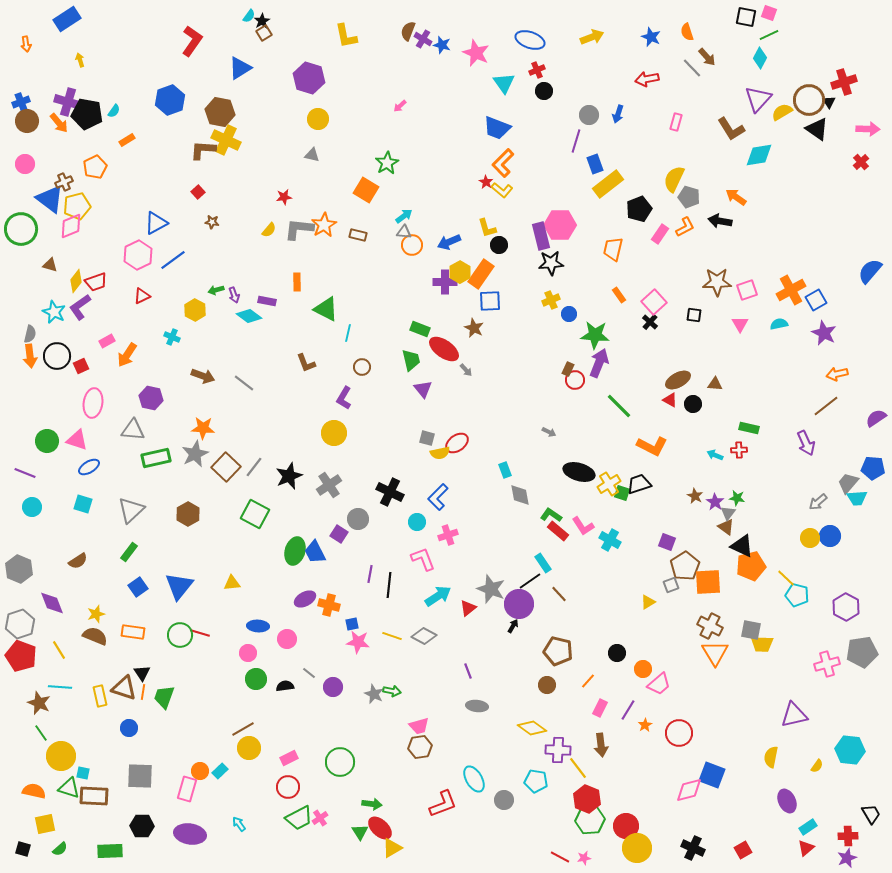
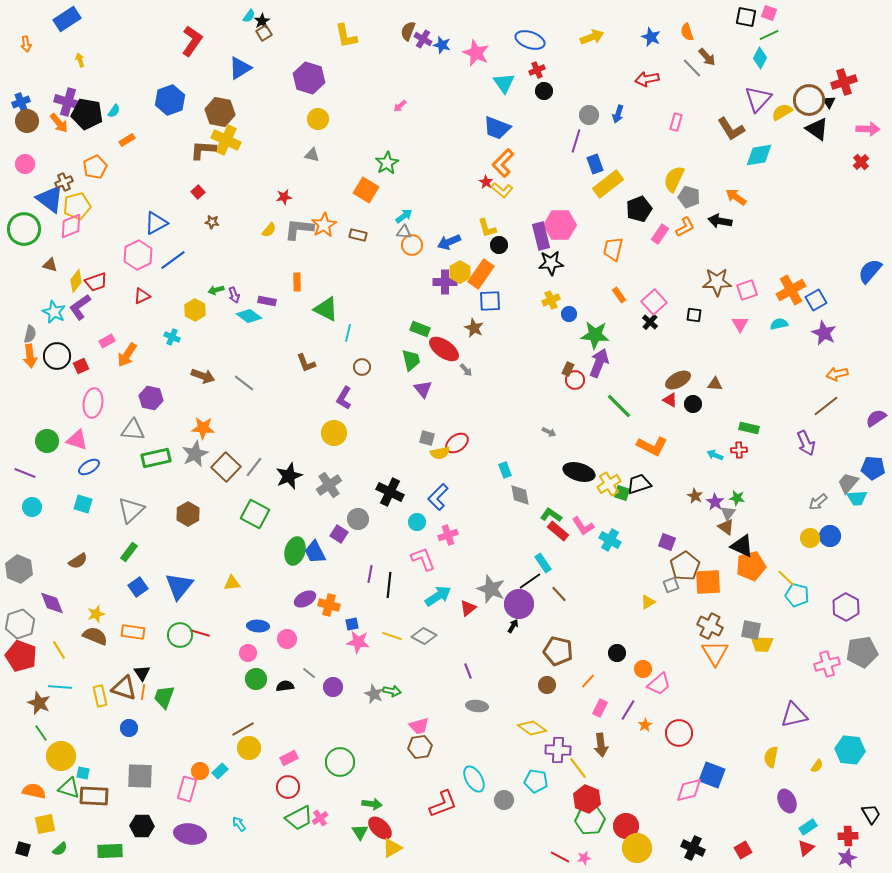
green circle at (21, 229): moved 3 px right
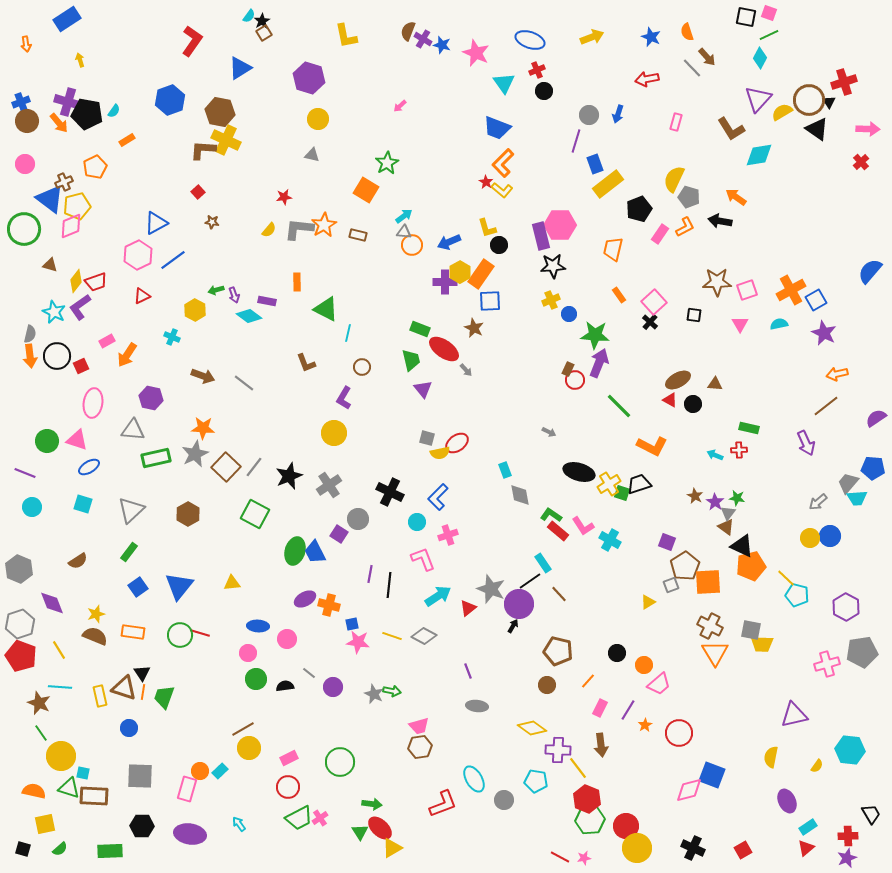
black star at (551, 263): moved 2 px right, 3 px down
orange circle at (643, 669): moved 1 px right, 4 px up
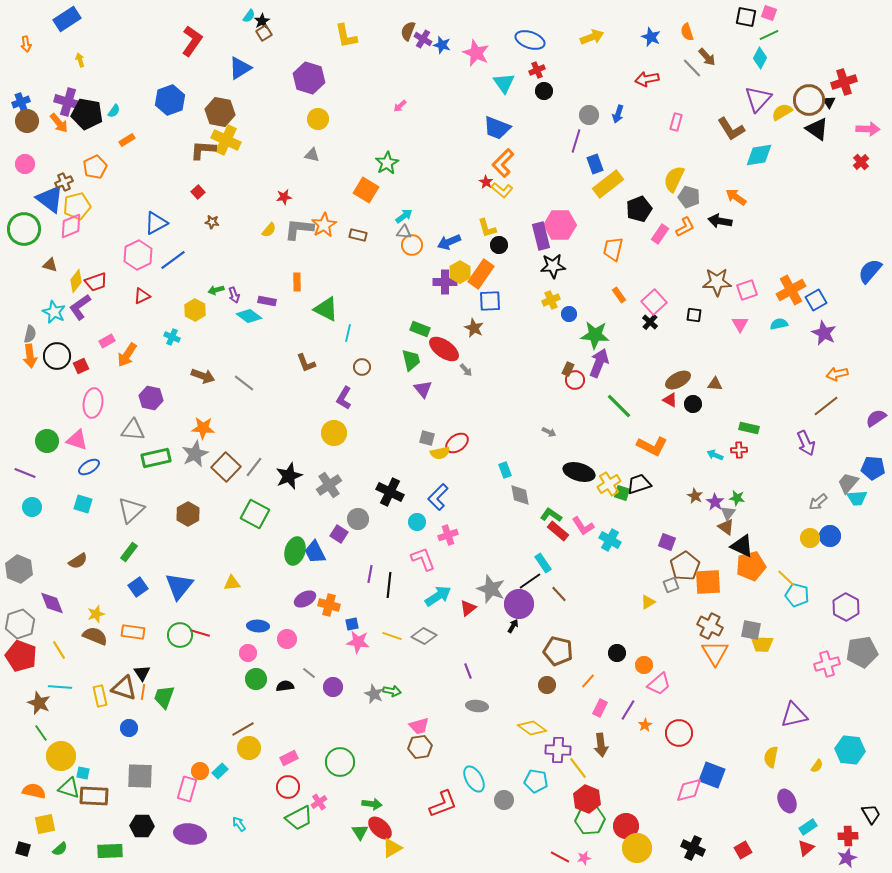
pink cross at (320, 818): moved 1 px left, 16 px up
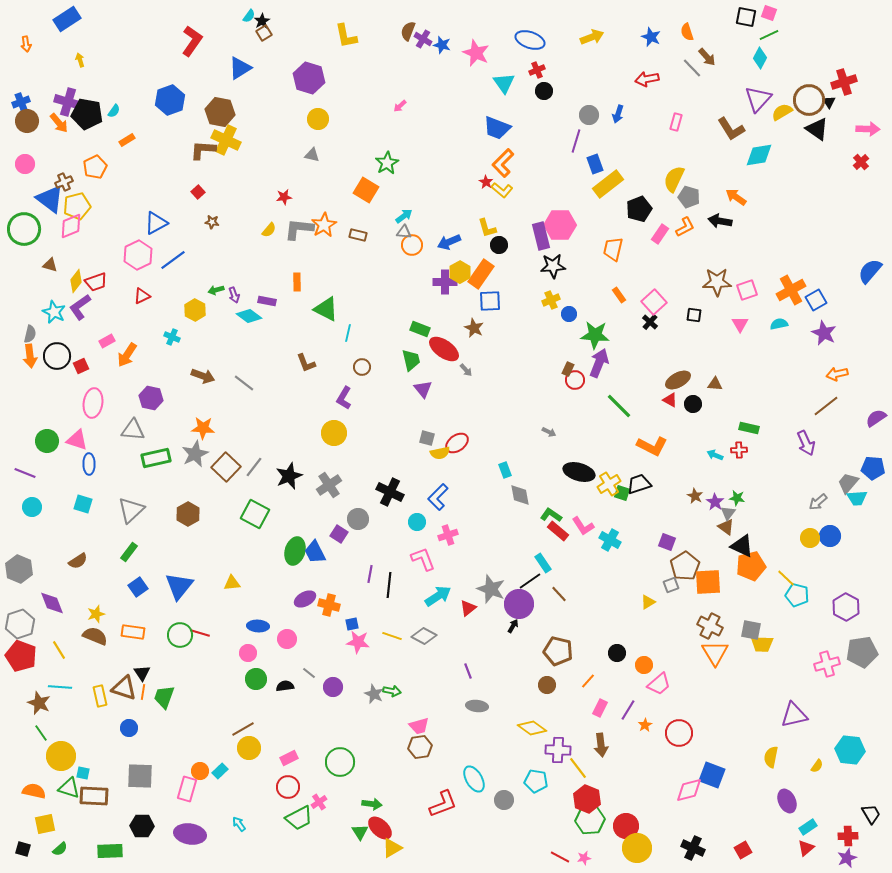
blue ellipse at (89, 467): moved 3 px up; rotated 60 degrees counterclockwise
